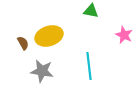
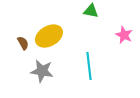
yellow ellipse: rotated 12 degrees counterclockwise
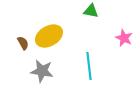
pink star: moved 3 px down
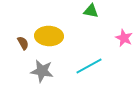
yellow ellipse: rotated 32 degrees clockwise
cyan line: rotated 68 degrees clockwise
